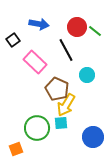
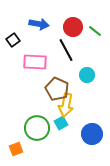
red circle: moved 4 px left
pink rectangle: rotated 40 degrees counterclockwise
yellow arrow: rotated 20 degrees counterclockwise
cyan square: rotated 24 degrees counterclockwise
blue circle: moved 1 px left, 3 px up
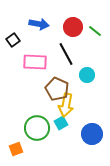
black line: moved 4 px down
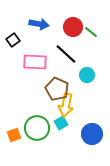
green line: moved 4 px left, 1 px down
black line: rotated 20 degrees counterclockwise
orange square: moved 2 px left, 14 px up
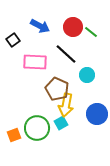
blue arrow: moved 1 px right, 2 px down; rotated 18 degrees clockwise
blue circle: moved 5 px right, 20 px up
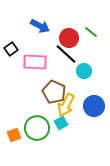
red circle: moved 4 px left, 11 px down
black square: moved 2 px left, 9 px down
cyan circle: moved 3 px left, 4 px up
brown pentagon: moved 3 px left, 3 px down
yellow arrow: rotated 15 degrees clockwise
blue circle: moved 3 px left, 8 px up
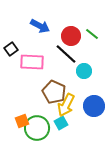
green line: moved 1 px right, 2 px down
red circle: moved 2 px right, 2 px up
pink rectangle: moved 3 px left
orange square: moved 8 px right, 14 px up
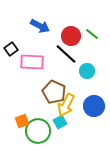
cyan circle: moved 3 px right
cyan square: moved 1 px left, 1 px up
green circle: moved 1 px right, 3 px down
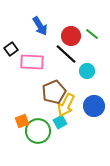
blue arrow: rotated 30 degrees clockwise
brown pentagon: rotated 25 degrees clockwise
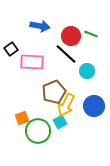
blue arrow: rotated 48 degrees counterclockwise
green line: moved 1 px left; rotated 16 degrees counterclockwise
orange square: moved 3 px up
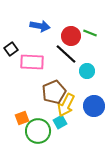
green line: moved 1 px left, 1 px up
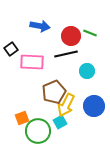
black line: rotated 55 degrees counterclockwise
